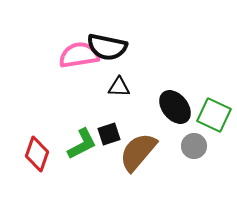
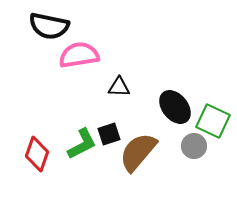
black semicircle: moved 58 px left, 21 px up
green square: moved 1 px left, 6 px down
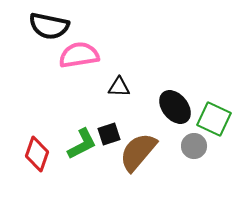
green square: moved 1 px right, 2 px up
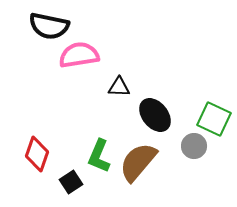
black ellipse: moved 20 px left, 8 px down
black square: moved 38 px left, 48 px down; rotated 15 degrees counterclockwise
green L-shape: moved 17 px right, 12 px down; rotated 140 degrees clockwise
brown semicircle: moved 10 px down
